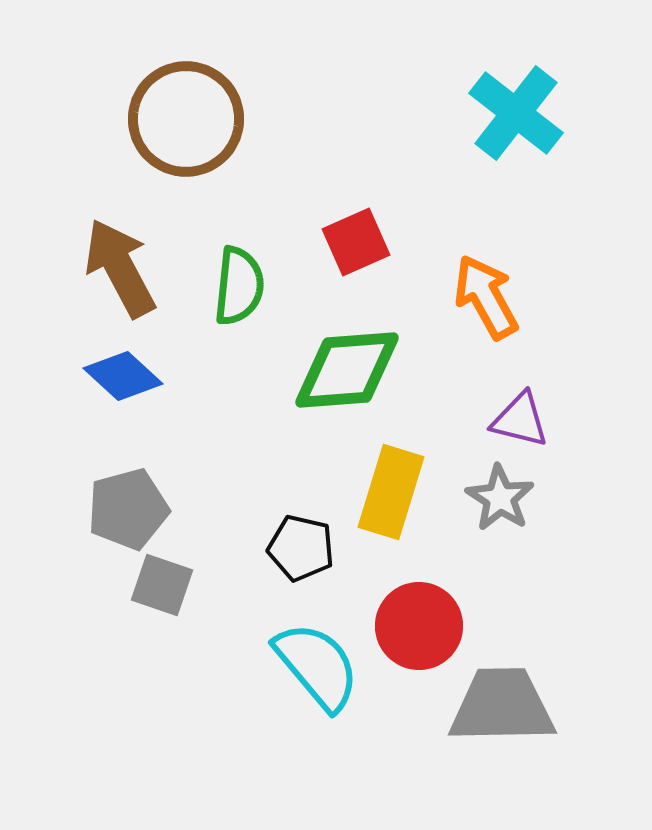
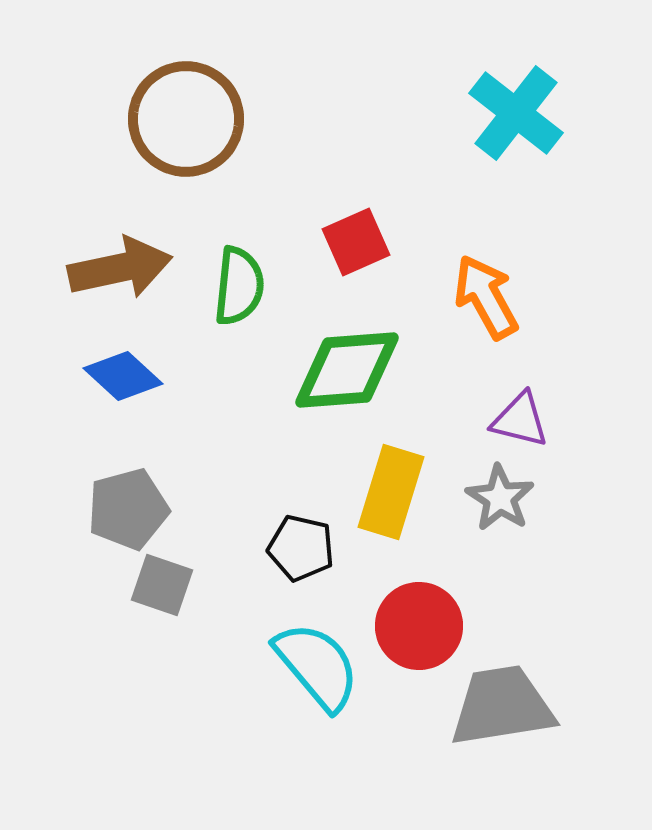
brown arrow: rotated 106 degrees clockwise
gray trapezoid: rotated 8 degrees counterclockwise
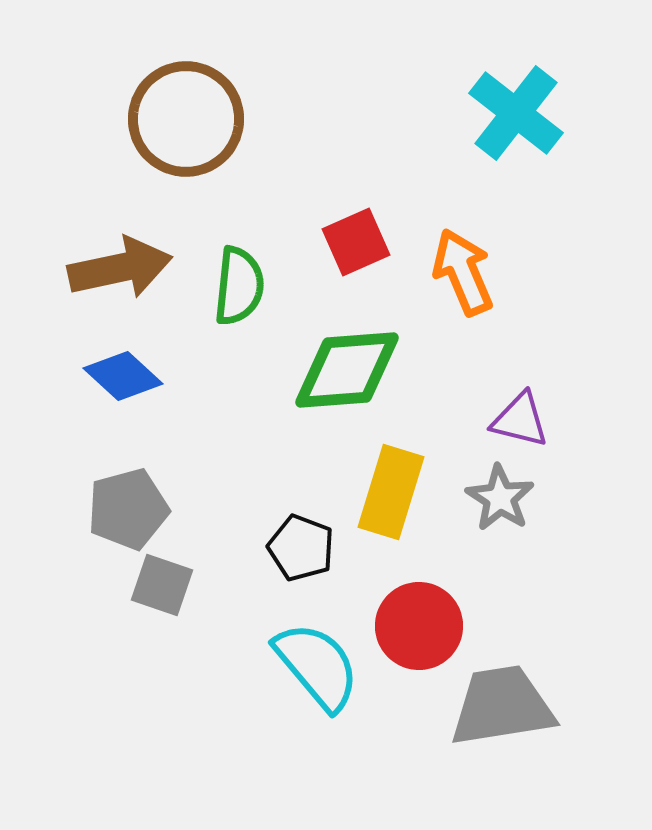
orange arrow: moved 23 px left, 25 px up; rotated 6 degrees clockwise
black pentagon: rotated 8 degrees clockwise
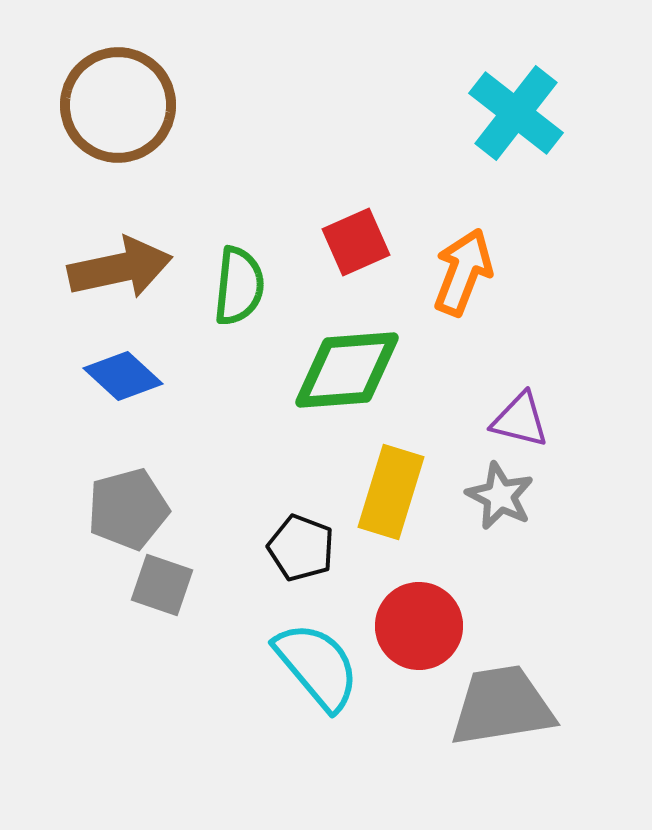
brown circle: moved 68 px left, 14 px up
orange arrow: rotated 44 degrees clockwise
gray star: moved 2 px up; rotated 6 degrees counterclockwise
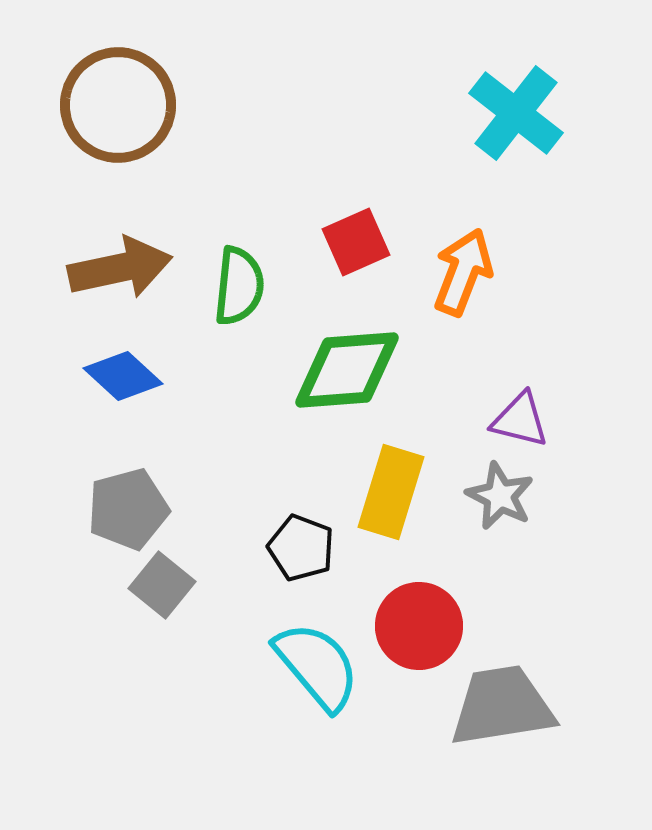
gray square: rotated 20 degrees clockwise
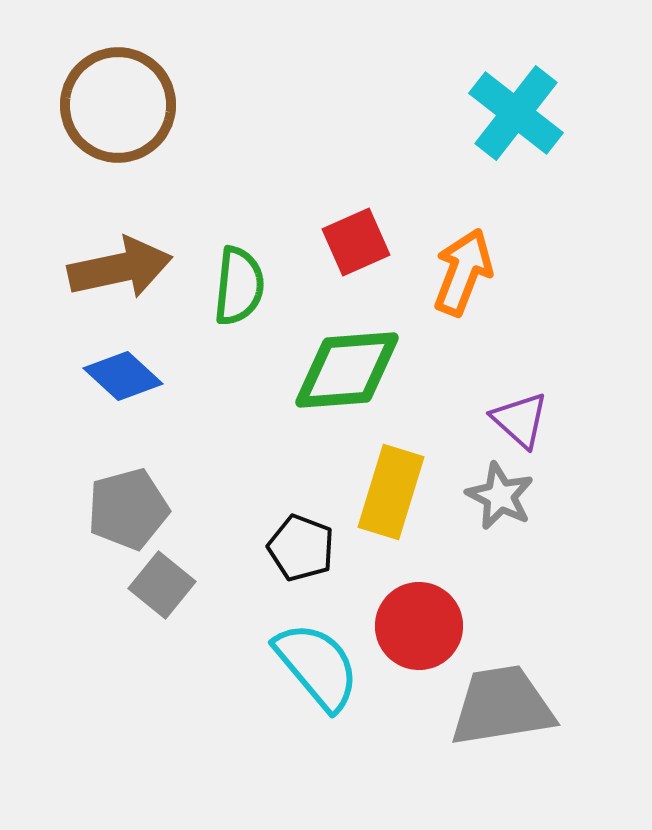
purple triangle: rotated 28 degrees clockwise
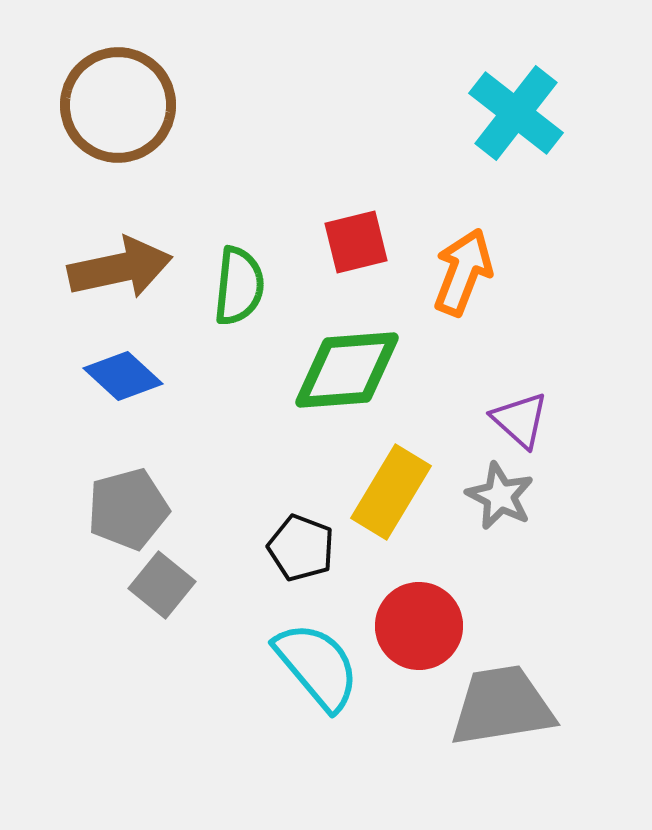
red square: rotated 10 degrees clockwise
yellow rectangle: rotated 14 degrees clockwise
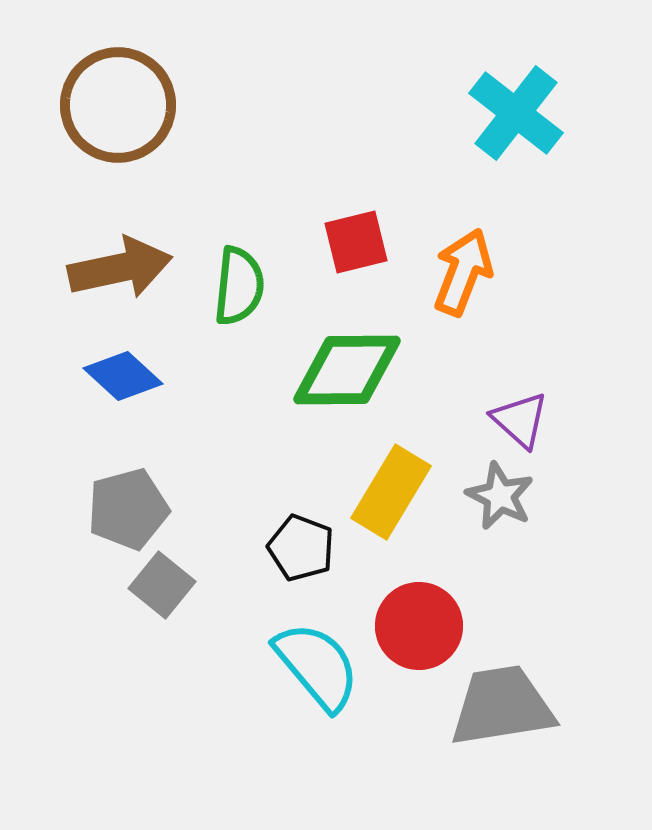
green diamond: rotated 4 degrees clockwise
